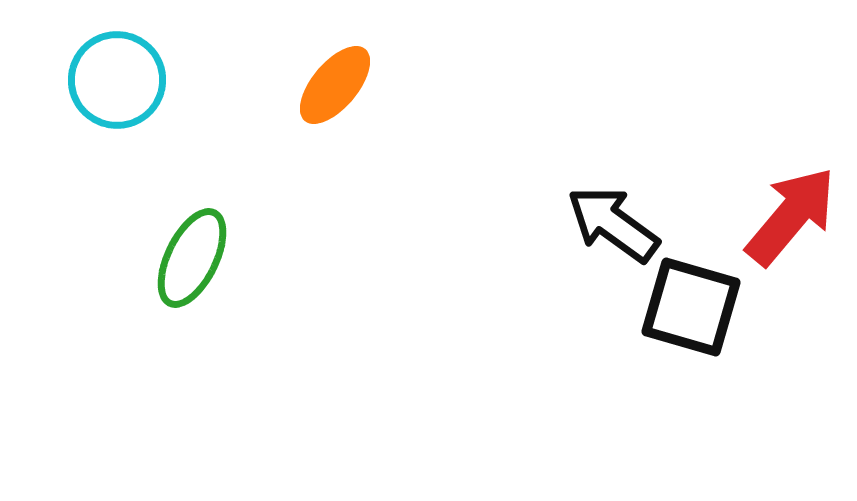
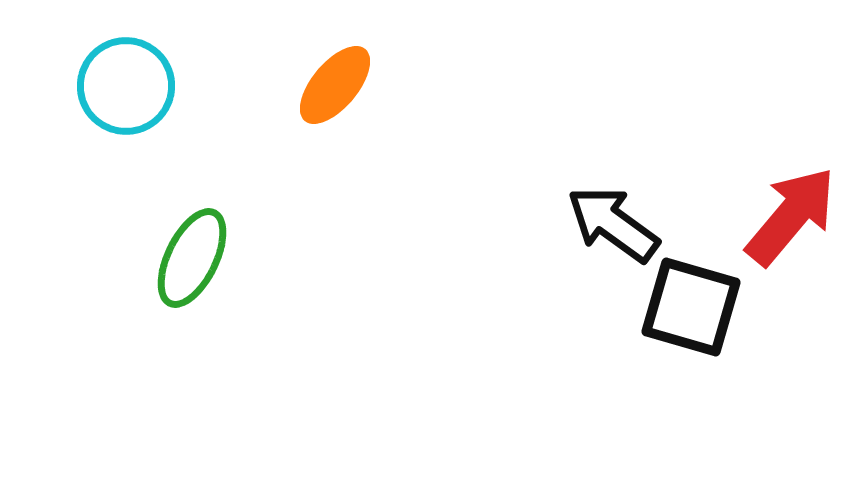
cyan circle: moved 9 px right, 6 px down
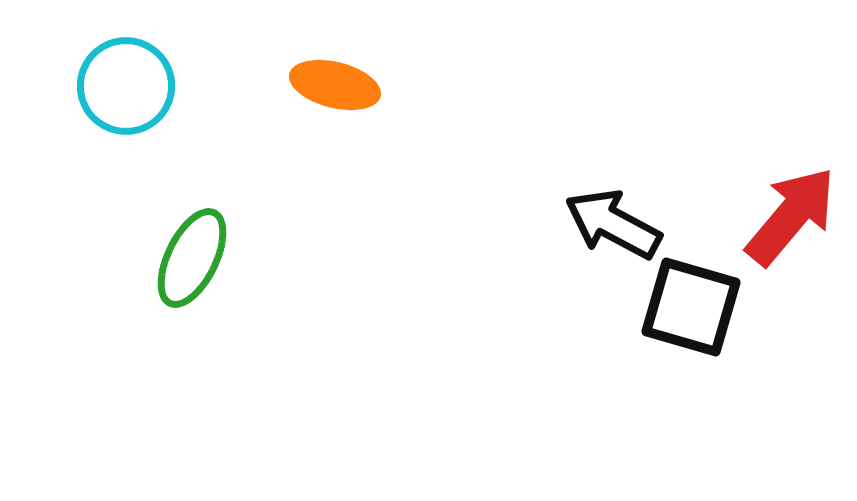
orange ellipse: rotated 64 degrees clockwise
black arrow: rotated 8 degrees counterclockwise
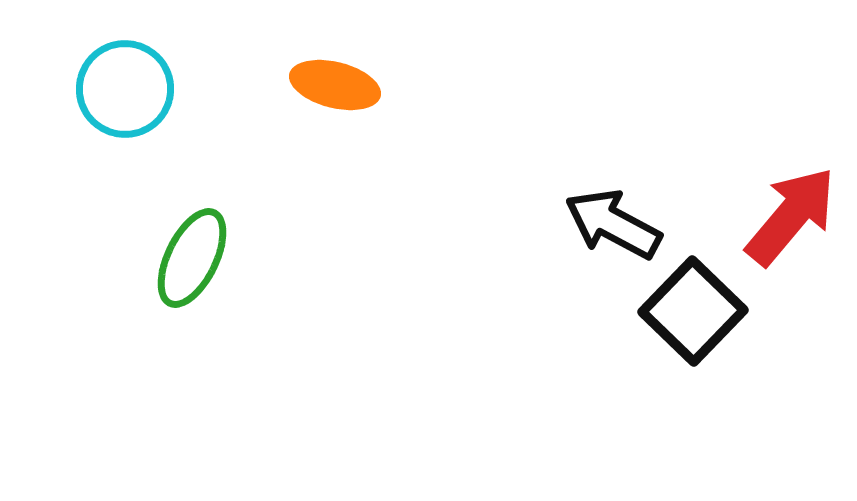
cyan circle: moved 1 px left, 3 px down
black square: moved 2 px right, 4 px down; rotated 28 degrees clockwise
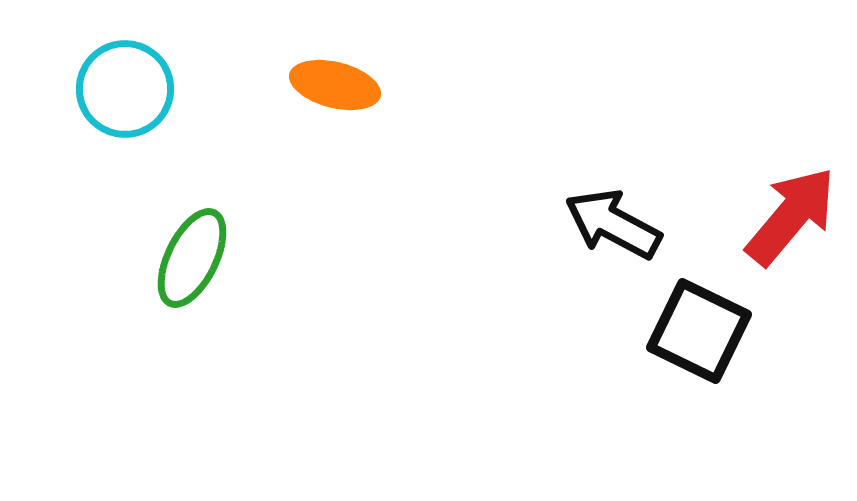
black square: moved 6 px right, 20 px down; rotated 18 degrees counterclockwise
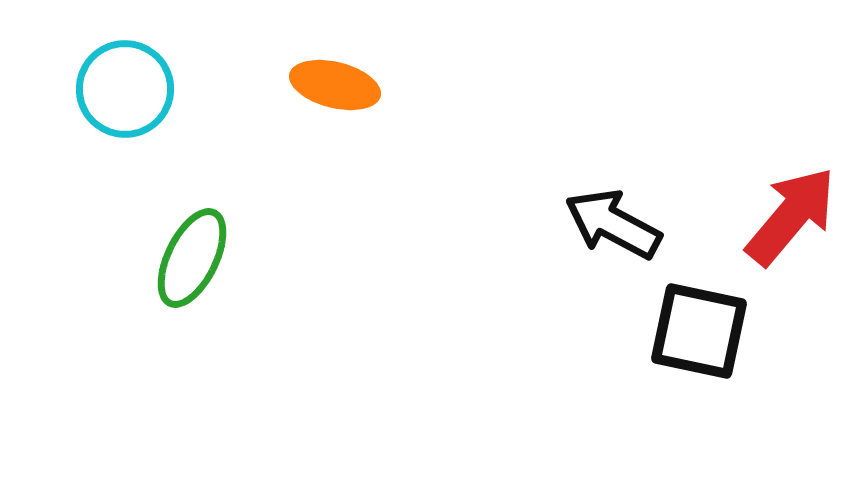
black square: rotated 14 degrees counterclockwise
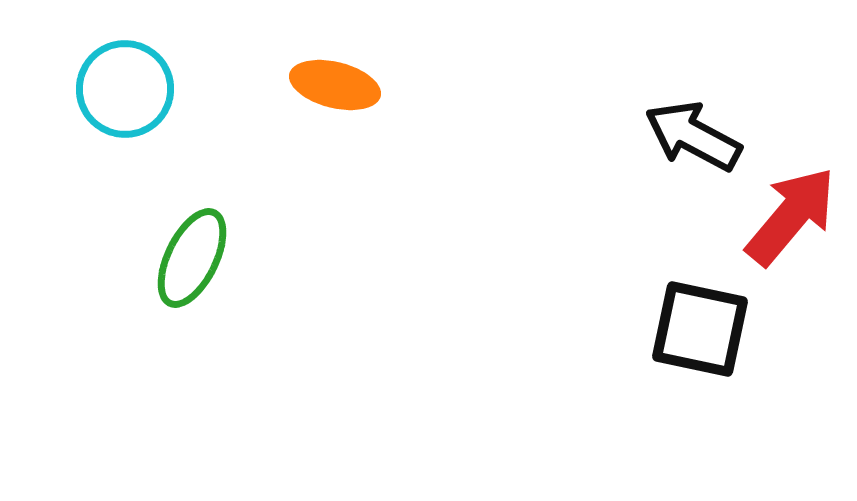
black arrow: moved 80 px right, 88 px up
black square: moved 1 px right, 2 px up
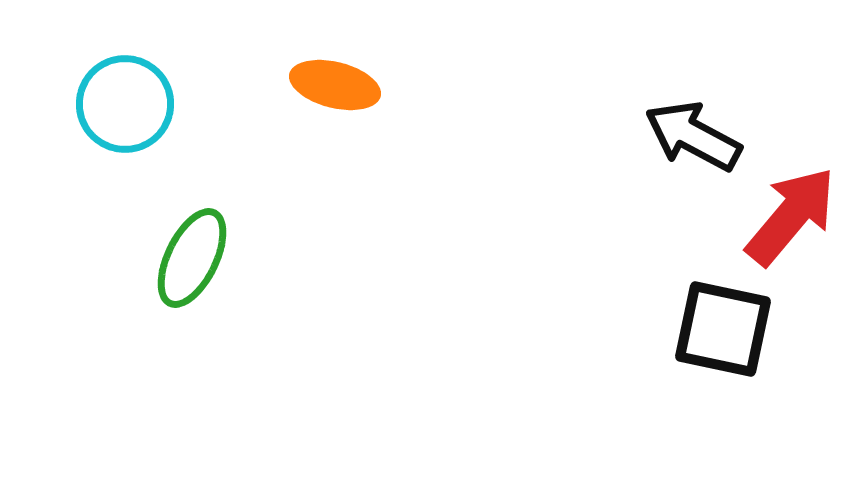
cyan circle: moved 15 px down
black square: moved 23 px right
